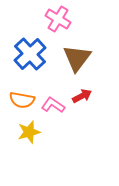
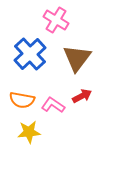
pink cross: moved 2 px left, 1 px down
yellow star: rotated 10 degrees clockwise
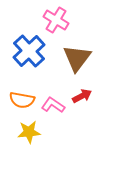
blue cross: moved 1 px left, 3 px up
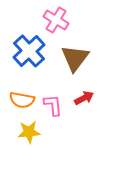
brown triangle: moved 2 px left
red arrow: moved 2 px right, 2 px down
pink L-shape: rotated 50 degrees clockwise
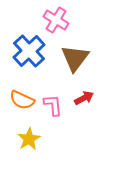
orange semicircle: rotated 15 degrees clockwise
yellow star: moved 7 px down; rotated 25 degrees counterclockwise
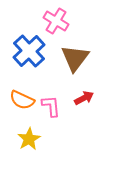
pink cross: moved 1 px down
pink L-shape: moved 2 px left, 1 px down
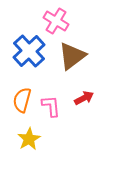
brown triangle: moved 3 px left, 2 px up; rotated 16 degrees clockwise
orange semicircle: rotated 80 degrees clockwise
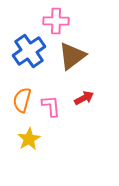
pink cross: rotated 30 degrees counterclockwise
blue cross: rotated 8 degrees clockwise
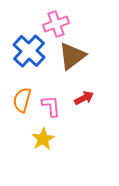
pink cross: moved 3 px down; rotated 20 degrees counterclockwise
blue cross: rotated 12 degrees counterclockwise
yellow star: moved 14 px right
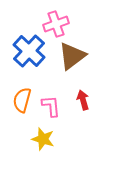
red arrow: moved 1 px left, 2 px down; rotated 78 degrees counterclockwise
yellow star: rotated 25 degrees counterclockwise
